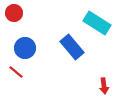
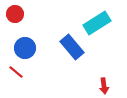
red circle: moved 1 px right, 1 px down
cyan rectangle: rotated 64 degrees counterclockwise
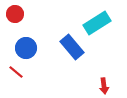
blue circle: moved 1 px right
